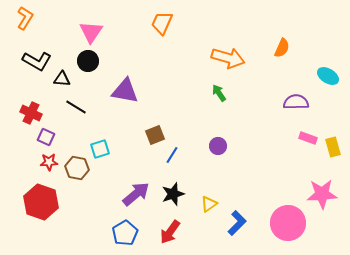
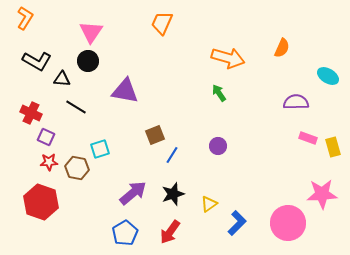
purple arrow: moved 3 px left, 1 px up
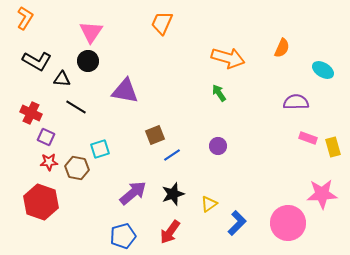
cyan ellipse: moved 5 px left, 6 px up
blue line: rotated 24 degrees clockwise
blue pentagon: moved 2 px left, 3 px down; rotated 15 degrees clockwise
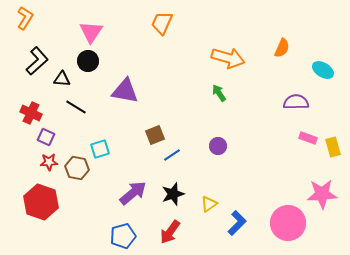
black L-shape: rotated 72 degrees counterclockwise
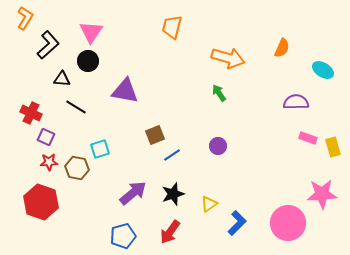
orange trapezoid: moved 10 px right, 4 px down; rotated 10 degrees counterclockwise
black L-shape: moved 11 px right, 16 px up
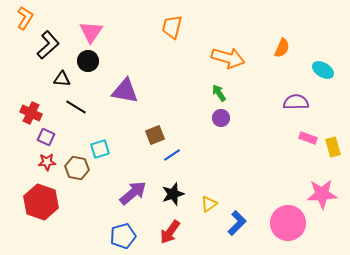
purple circle: moved 3 px right, 28 px up
red star: moved 2 px left
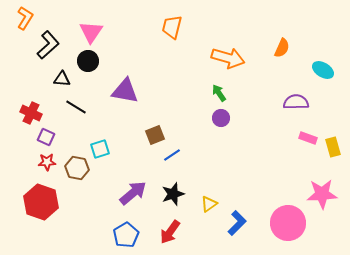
blue pentagon: moved 3 px right, 1 px up; rotated 15 degrees counterclockwise
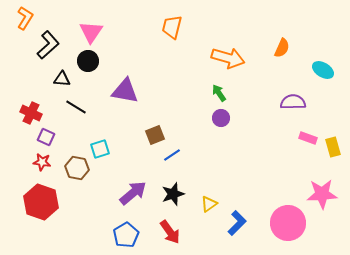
purple semicircle: moved 3 px left
red star: moved 5 px left; rotated 12 degrees clockwise
red arrow: rotated 70 degrees counterclockwise
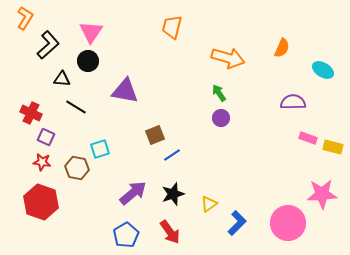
yellow rectangle: rotated 60 degrees counterclockwise
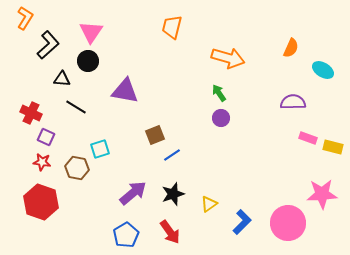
orange semicircle: moved 9 px right
blue L-shape: moved 5 px right, 1 px up
